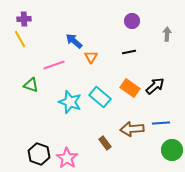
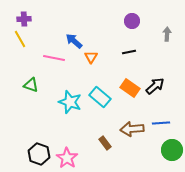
pink line: moved 7 px up; rotated 30 degrees clockwise
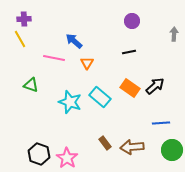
gray arrow: moved 7 px right
orange triangle: moved 4 px left, 6 px down
brown arrow: moved 18 px down
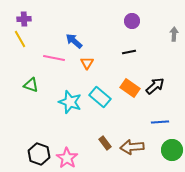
blue line: moved 1 px left, 1 px up
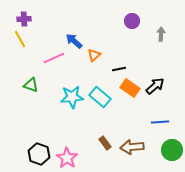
gray arrow: moved 13 px left
black line: moved 10 px left, 17 px down
pink line: rotated 35 degrees counterclockwise
orange triangle: moved 7 px right, 8 px up; rotated 16 degrees clockwise
cyan star: moved 2 px right, 5 px up; rotated 25 degrees counterclockwise
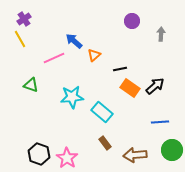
purple cross: rotated 32 degrees counterclockwise
black line: moved 1 px right
cyan rectangle: moved 2 px right, 15 px down
brown arrow: moved 3 px right, 8 px down
